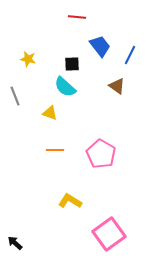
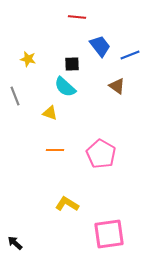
blue line: rotated 42 degrees clockwise
yellow L-shape: moved 3 px left, 3 px down
pink square: rotated 28 degrees clockwise
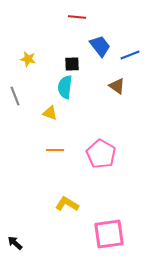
cyan semicircle: rotated 55 degrees clockwise
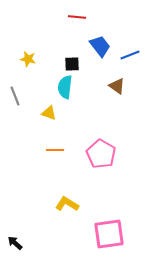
yellow triangle: moved 1 px left
